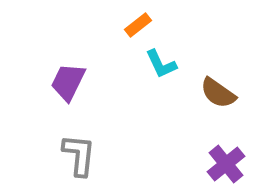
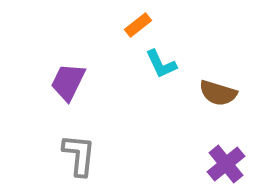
brown semicircle: rotated 18 degrees counterclockwise
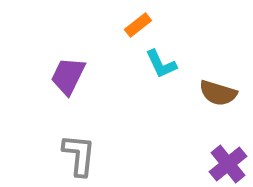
purple trapezoid: moved 6 px up
purple cross: moved 2 px right
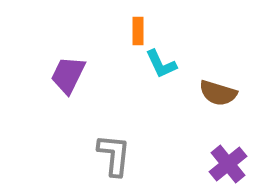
orange rectangle: moved 6 px down; rotated 52 degrees counterclockwise
purple trapezoid: moved 1 px up
gray L-shape: moved 35 px right
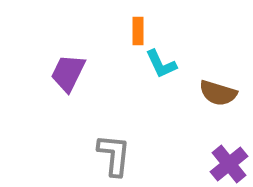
purple trapezoid: moved 2 px up
purple cross: moved 1 px right
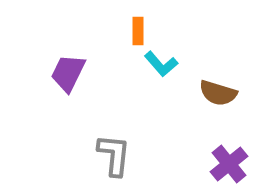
cyan L-shape: rotated 16 degrees counterclockwise
